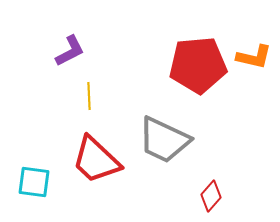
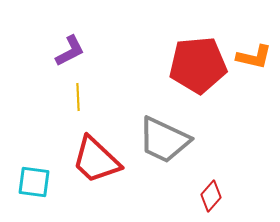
yellow line: moved 11 px left, 1 px down
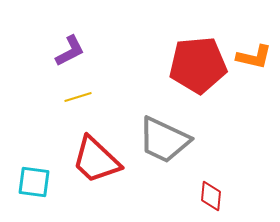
yellow line: rotated 76 degrees clockwise
red diamond: rotated 36 degrees counterclockwise
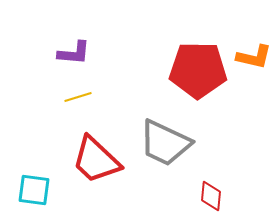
purple L-shape: moved 4 px right, 2 px down; rotated 32 degrees clockwise
red pentagon: moved 5 px down; rotated 6 degrees clockwise
gray trapezoid: moved 1 px right, 3 px down
cyan square: moved 8 px down
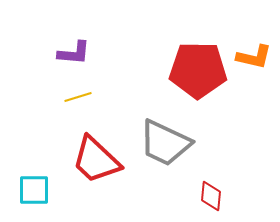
cyan square: rotated 8 degrees counterclockwise
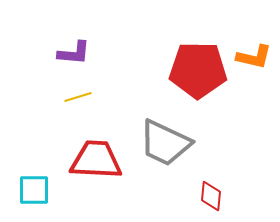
red trapezoid: rotated 140 degrees clockwise
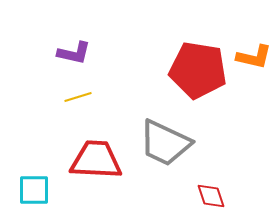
purple L-shape: rotated 8 degrees clockwise
red pentagon: rotated 8 degrees clockwise
red diamond: rotated 24 degrees counterclockwise
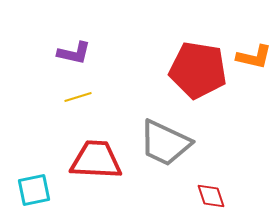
cyan square: rotated 12 degrees counterclockwise
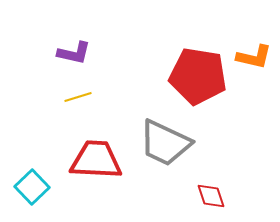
red pentagon: moved 6 px down
cyan square: moved 2 px left, 3 px up; rotated 32 degrees counterclockwise
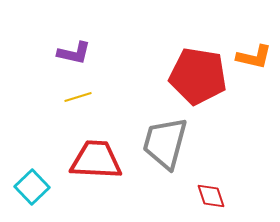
gray trapezoid: rotated 80 degrees clockwise
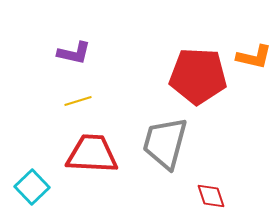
red pentagon: rotated 6 degrees counterclockwise
yellow line: moved 4 px down
red trapezoid: moved 4 px left, 6 px up
